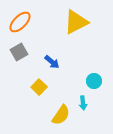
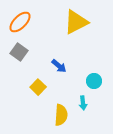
gray square: rotated 24 degrees counterclockwise
blue arrow: moved 7 px right, 4 px down
yellow square: moved 1 px left
yellow semicircle: rotated 30 degrees counterclockwise
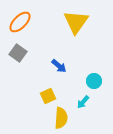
yellow triangle: rotated 28 degrees counterclockwise
gray square: moved 1 px left, 1 px down
yellow square: moved 10 px right, 9 px down; rotated 21 degrees clockwise
cyan arrow: moved 1 px up; rotated 48 degrees clockwise
yellow semicircle: moved 3 px down
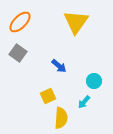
cyan arrow: moved 1 px right
